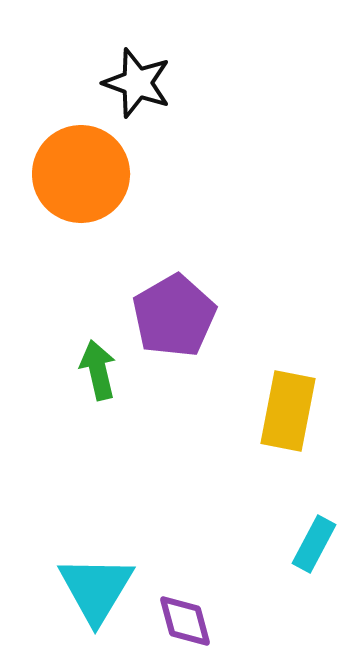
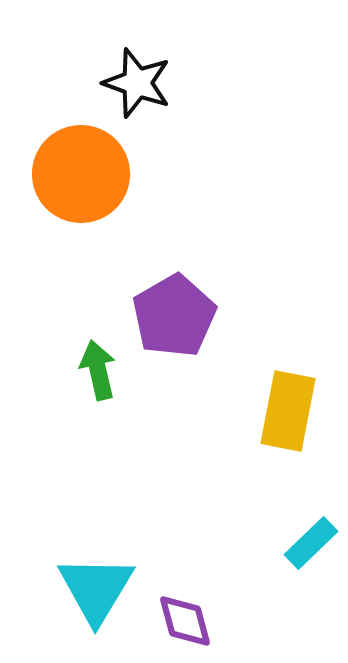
cyan rectangle: moved 3 px left, 1 px up; rotated 18 degrees clockwise
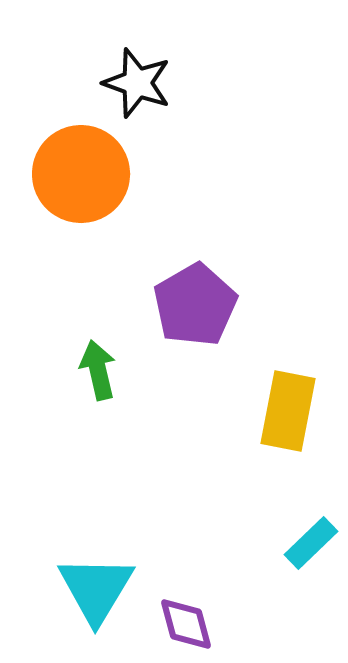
purple pentagon: moved 21 px right, 11 px up
purple diamond: moved 1 px right, 3 px down
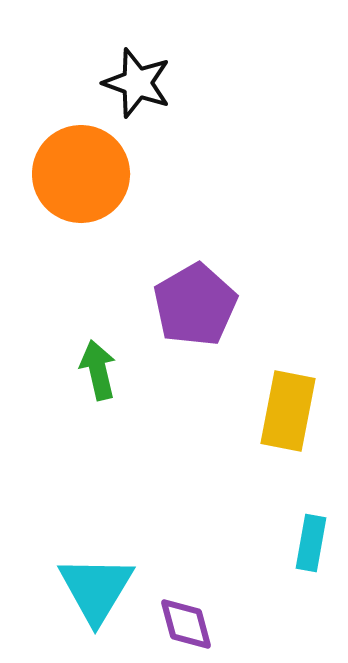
cyan rectangle: rotated 36 degrees counterclockwise
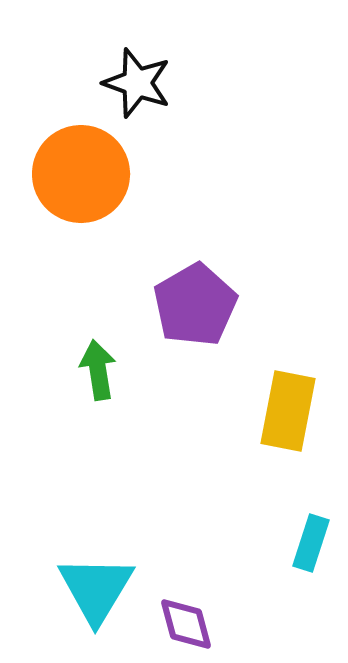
green arrow: rotated 4 degrees clockwise
cyan rectangle: rotated 8 degrees clockwise
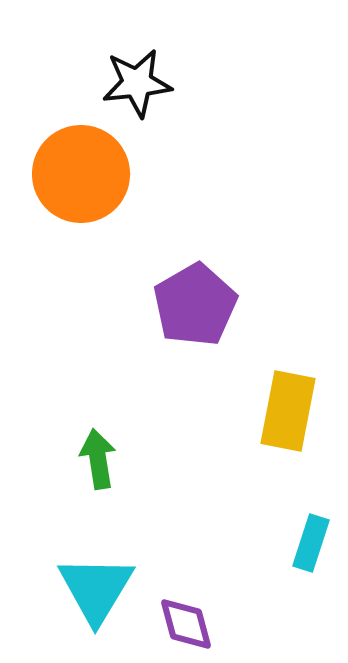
black star: rotated 26 degrees counterclockwise
green arrow: moved 89 px down
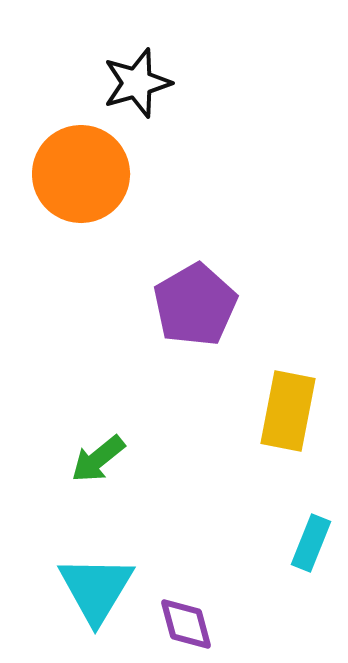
black star: rotated 10 degrees counterclockwise
green arrow: rotated 120 degrees counterclockwise
cyan rectangle: rotated 4 degrees clockwise
